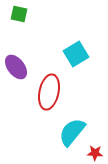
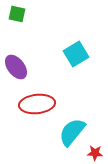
green square: moved 2 px left
red ellipse: moved 12 px left, 12 px down; rotated 72 degrees clockwise
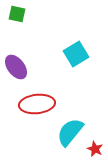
cyan semicircle: moved 2 px left
red star: moved 4 px up; rotated 21 degrees clockwise
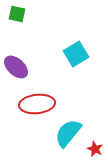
purple ellipse: rotated 10 degrees counterclockwise
cyan semicircle: moved 2 px left, 1 px down
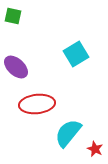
green square: moved 4 px left, 2 px down
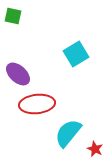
purple ellipse: moved 2 px right, 7 px down
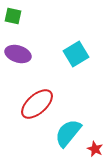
purple ellipse: moved 20 px up; rotated 25 degrees counterclockwise
red ellipse: rotated 36 degrees counterclockwise
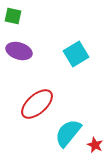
purple ellipse: moved 1 px right, 3 px up
red star: moved 4 px up
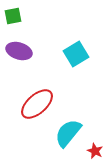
green square: rotated 24 degrees counterclockwise
red star: moved 6 px down
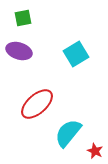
green square: moved 10 px right, 2 px down
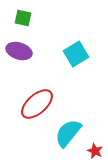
green square: rotated 24 degrees clockwise
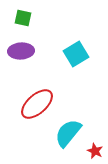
purple ellipse: moved 2 px right; rotated 20 degrees counterclockwise
